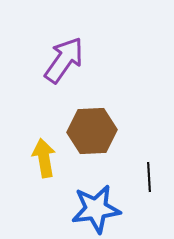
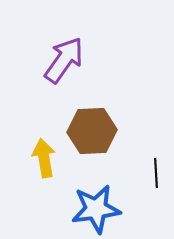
black line: moved 7 px right, 4 px up
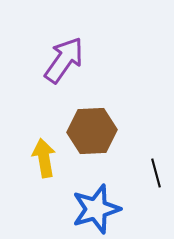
black line: rotated 12 degrees counterclockwise
blue star: rotated 9 degrees counterclockwise
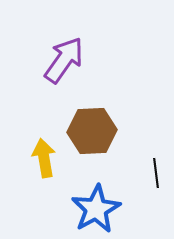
black line: rotated 8 degrees clockwise
blue star: rotated 12 degrees counterclockwise
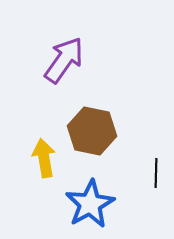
brown hexagon: rotated 15 degrees clockwise
black line: rotated 8 degrees clockwise
blue star: moved 6 px left, 5 px up
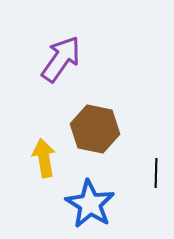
purple arrow: moved 3 px left, 1 px up
brown hexagon: moved 3 px right, 2 px up
blue star: rotated 12 degrees counterclockwise
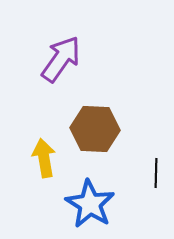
brown hexagon: rotated 9 degrees counterclockwise
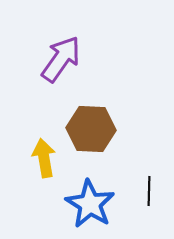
brown hexagon: moved 4 px left
black line: moved 7 px left, 18 px down
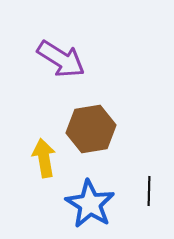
purple arrow: rotated 87 degrees clockwise
brown hexagon: rotated 12 degrees counterclockwise
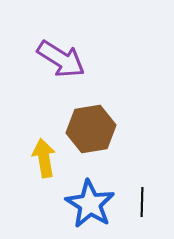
black line: moved 7 px left, 11 px down
